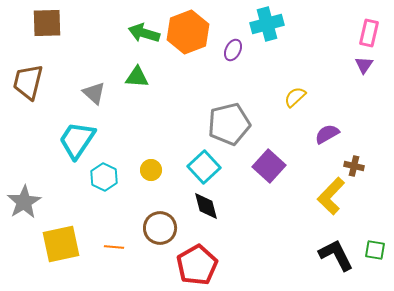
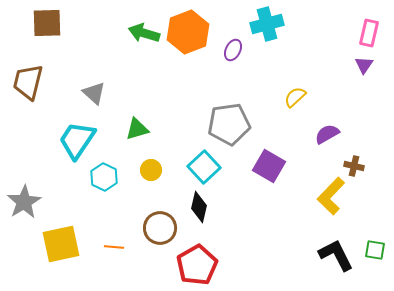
green triangle: moved 52 px down; rotated 20 degrees counterclockwise
gray pentagon: rotated 6 degrees clockwise
purple square: rotated 12 degrees counterclockwise
black diamond: moved 7 px left, 1 px down; rotated 28 degrees clockwise
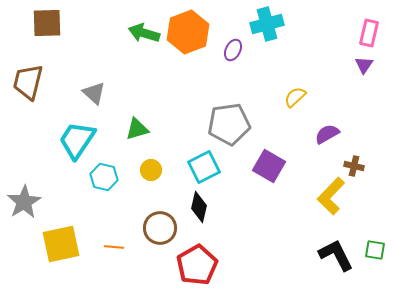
cyan square: rotated 16 degrees clockwise
cyan hexagon: rotated 12 degrees counterclockwise
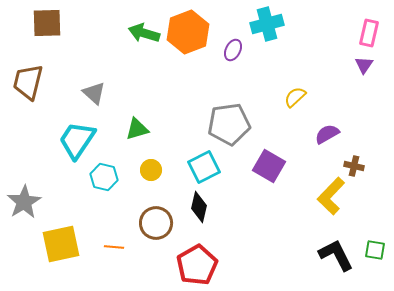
brown circle: moved 4 px left, 5 px up
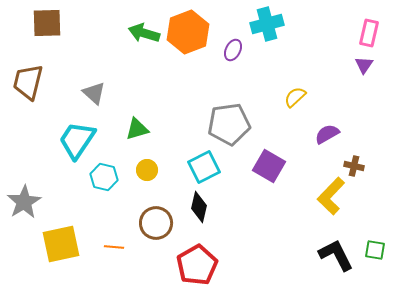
yellow circle: moved 4 px left
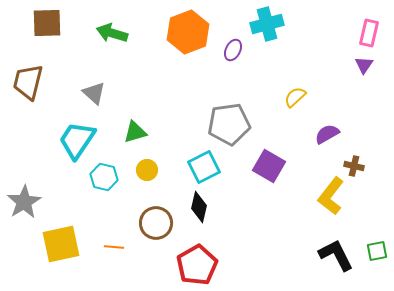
green arrow: moved 32 px left
green triangle: moved 2 px left, 3 px down
yellow L-shape: rotated 6 degrees counterclockwise
green square: moved 2 px right, 1 px down; rotated 20 degrees counterclockwise
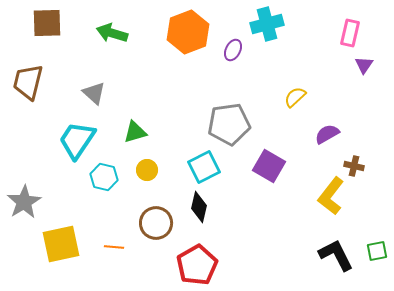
pink rectangle: moved 19 px left
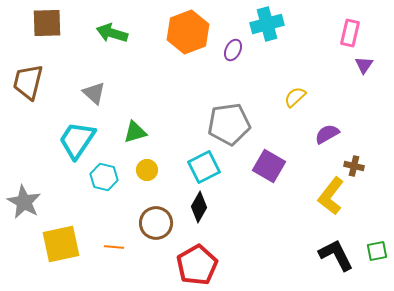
gray star: rotated 12 degrees counterclockwise
black diamond: rotated 16 degrees clockwise
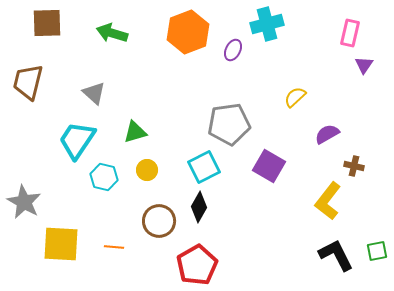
yellow L-shape: moved 3 px left, 5 px down
brown circle: moved 3 px right, 2 px up
yellow square: rotated 15 degrees clockwise
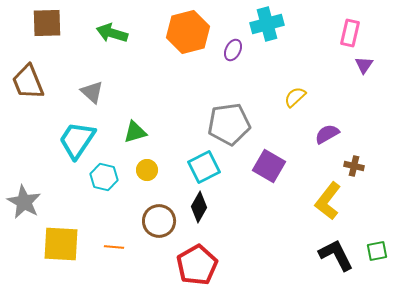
orange hexagon: rotated 6 degrees clockwise
brown trapezoid: rotated 36 degrees counterclockwise
gray triangle: moved 2 px left, 1 px up
